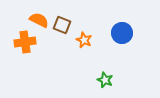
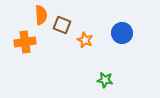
orange semicircle: moved 2 px right, 5 px up; rotated 60 degrees clockwise
orange star: moved 1 px right
green star: rotated 14 degrees counterclockwise
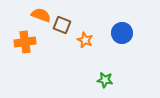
orange semicircle: rotated 66 degrees counterclockwise
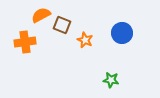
orange semicircle: rotated 48 degrees counterclockwise
green star: moved 6 px right
